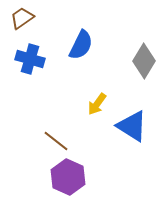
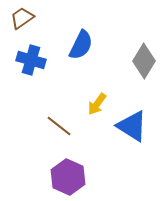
blue cross: moved 1 px right, 1 px down
brown line: moved 3 px right, 15 px up
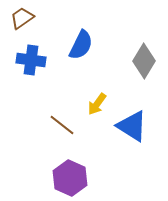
blue cross: rotated 8 degrees counterclockwise
brown line: moved 3 px right, 1 px up
purple hexagon: moved 2 px right, 1 px down
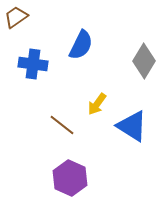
brown trapezoid: moved 6 px left, 1 px up
blue cross: moved 2 px right, 4 px down
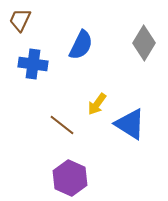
brown trapezoid: moved 4 px right, 3 px down; rotated 30 degrees counterclockwise
gray diamond: moved 18 px up
blue triangle: moved 2 px left, 2 px up
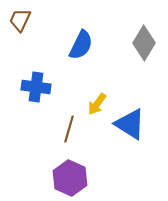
blue cross: moved 3 px right, 23 px down
brown line: moved 7 px right, 4 px down; rotated 68 degrees clockwise
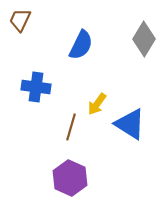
gray diamond: moved 4 px up
brown line: moved 2 px right, 2 px up
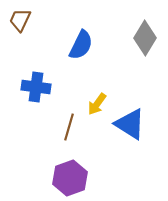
gray diamond: moved 1 px right, 1 px up
brown line: moved 2 px left
purple hexagon: rotated 16 degrees clockwise
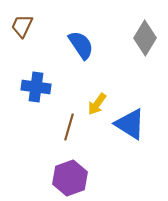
brown trapezoid: moved 2 px right, 6 px down
blue semicircle: rotated 60 degrees counterclockwise
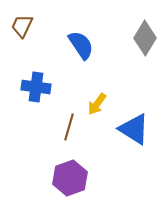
blue triangle: moved 4 px right, 5 px down
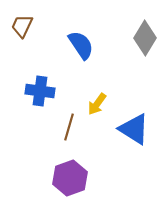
blue cross: moved 4 px right, 4 px down
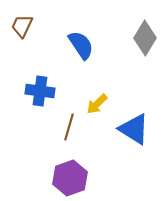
yellow arrow: rotated 10 degrees clockwise
